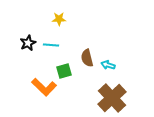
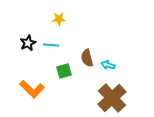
orange L-shape: moved 12 px left, 2 px down
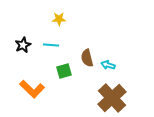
black star: moved 5 px left, 2 px down
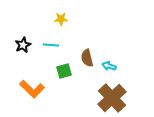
yellow star: moved 2 px right
cyan arrow: moved 1 px right, 1 px down
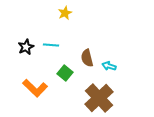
yellow star: moved 4 px right, 6 px up; rotated 24 degrees counterclockwise
black star: moved 3 px right, 2 px down
green square: moved 1 px right, 2 px down; rotated 35 degrees counterclockwise
orange L-shape: moved 3 px right, 1 px up
brown cross: moved 13 px left
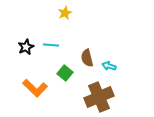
brown cross: moved 1 px up; rotated 20 degrees clockwise
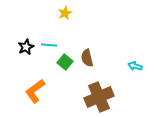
cyan line: moved 2 px left
cyan arrow: moved 26 px right
green square: moved 11 px up
orange L-shape: moved 3 px down; rotated 100 degrees clockwise
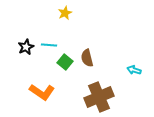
cyan arrow: moved 1 px left, 4 px down
orange L-shape: moved 7 px right, 1 px down; rotated 110 degrees counterclockwise
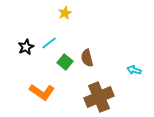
cyan line: moved 2 px up; rotated 42 degrees counterclockwise
